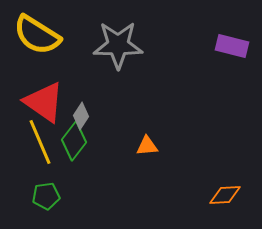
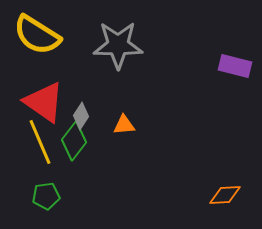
purple rectangle: moved 3 px right, 20 px down
orange triangle: moved 23 px left, 21 px up
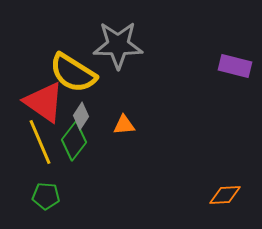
yellow semicircle: moved 36 px right, 38 px down
green pentagon: rotated 12 degrees clockwise
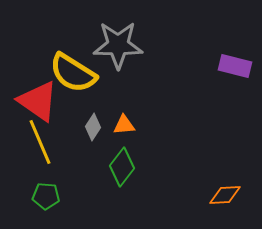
red triangle: moved 6 px left, 1 px up
gray diamond: moved 12 px right, 11 px down
green diamond: moved 48 px right, 26 px down
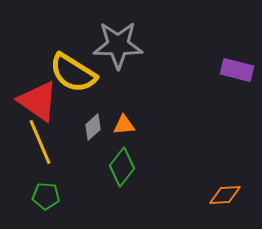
purple rectangle: moved 2 px right, 4 px down
gray diamond: rotated 16 degrees clockwise
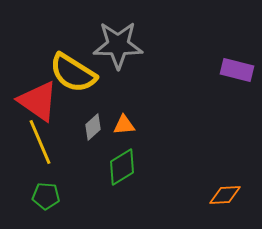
green diamond: rotated 21 degrees clockwise
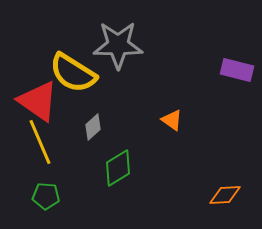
orange triangle: moved 48 px right, 5 px up; rotated 40 degrees clockwise
green diamond: moved 4 px left, 1 px down
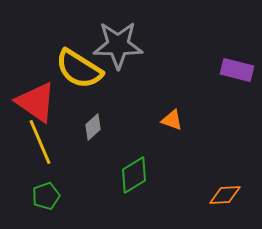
yellow semicircle: moved 6 px right, 4 px up
red triangle: moved 2 px left, 1 px down
orange triangle: rotated 15 degrees counterclockwise
green diamond: moved 16 px right, 7 px down
green pentagon: rotated 24 degrees counterclockwise
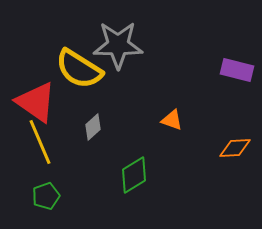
orange diamond: moved 10 px right, 47 px up
